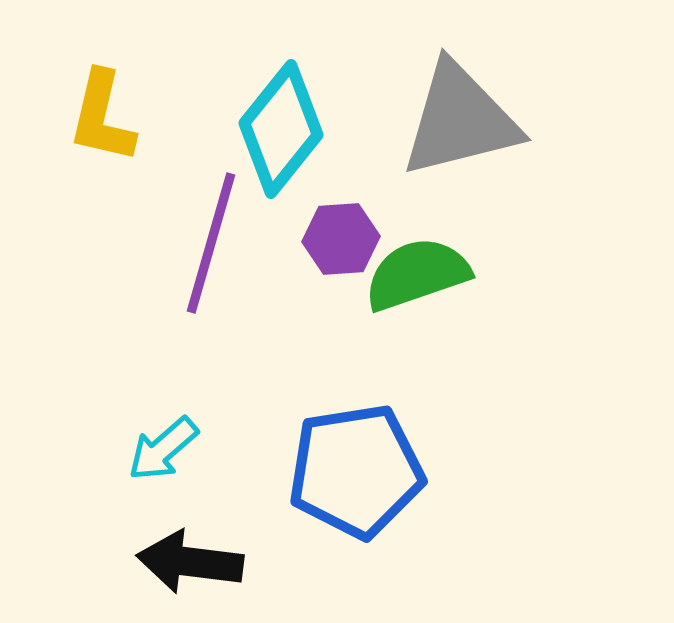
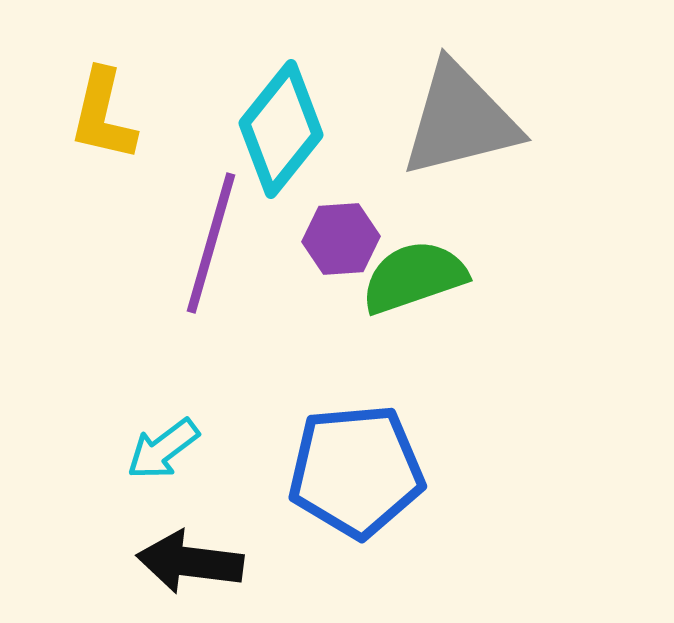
yellow L-shape: moved 1 px right, 2 px up
green semicircle: moved 3 px left, 3 px down
cyan arrow: rotated 4 degrees clockwise
blue pentagon: rotated 4 degrees clockwise
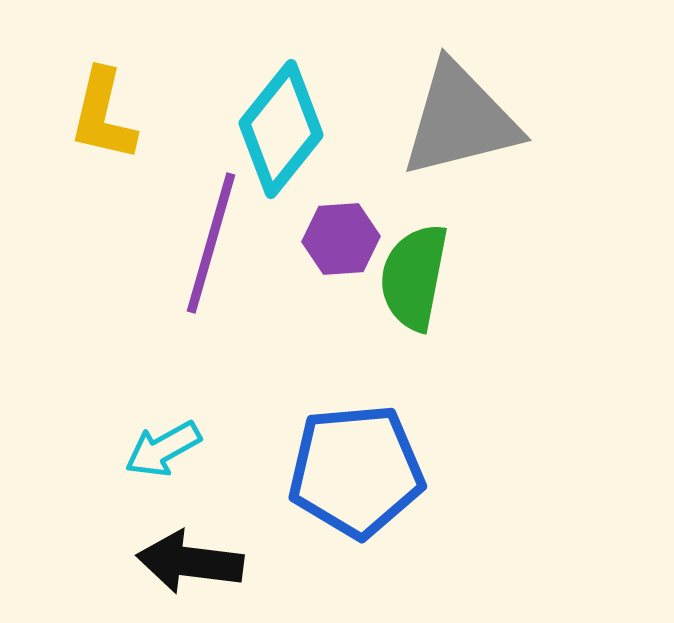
green semicircle: rotated 60 degrees counterclockwise
cyan arrow: rotated 8 degrees clockwise
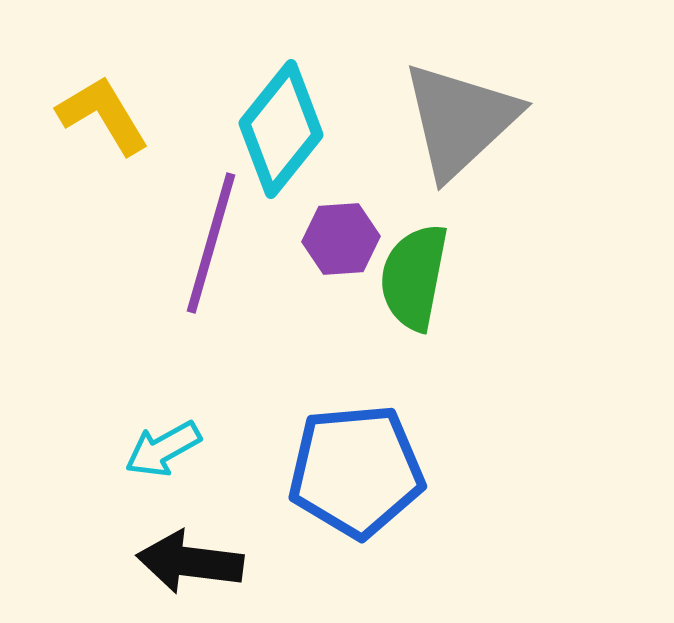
yellow L-shape: rotated 136 degrees clockwise
gray triangle: rotated 29 degrees counterclockwise
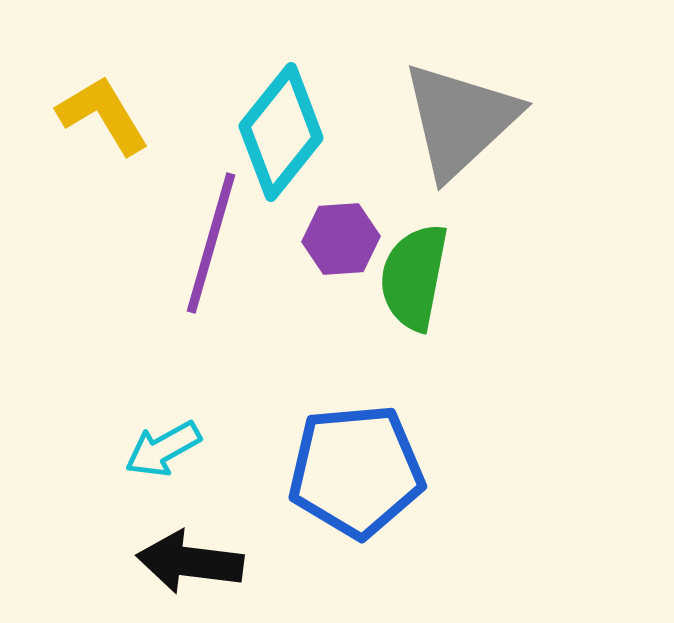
cyan diamond: moved 3 px down
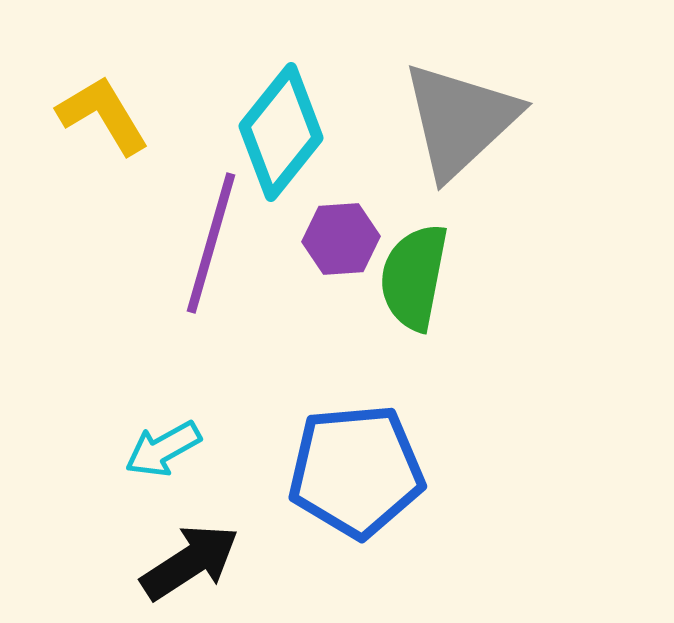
black arrow: rotated 140 degrees clockwise
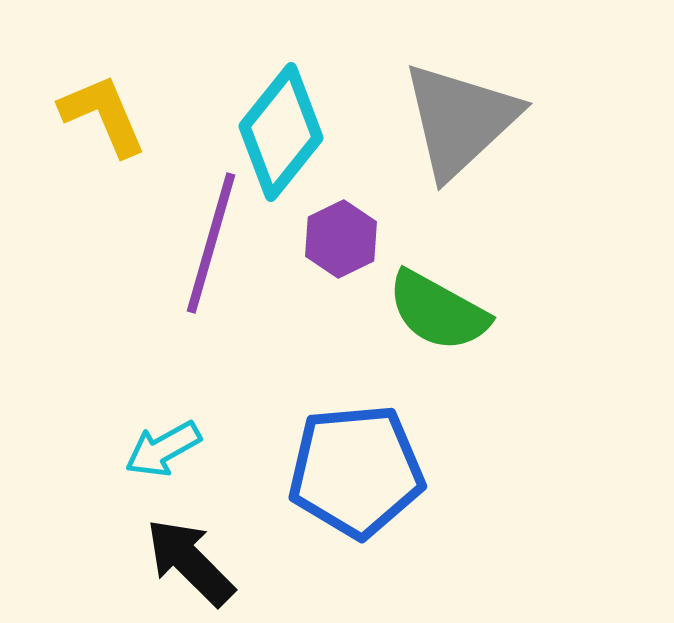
yellow L-shape: rotated 8 degrees clockwise
purple hexagon: rotated 22 degrees counterclockwise
green semicircle: moved 24 px right, 34 px down; rotated 72 degrees counterclockwise
black arrow: rotated 102 degrees counterclockwise
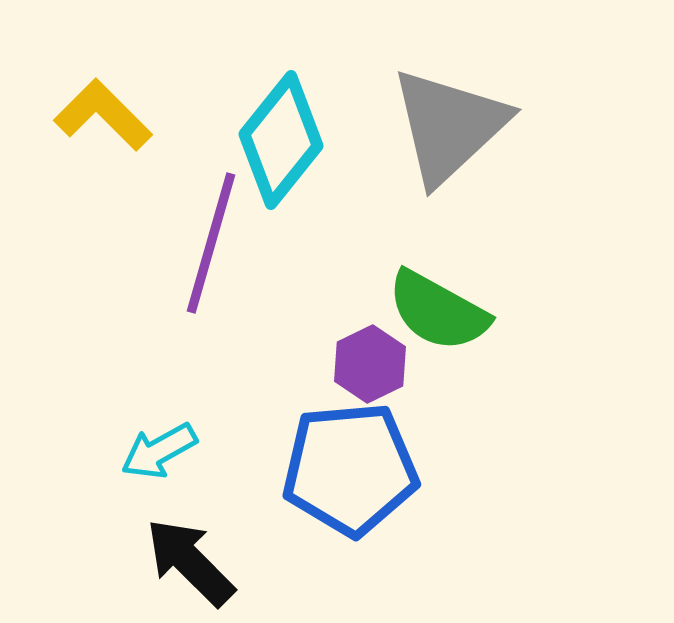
yellow L-shape: rotated 22 degrees counterclockwise
gray triangle: moved 11 px left, 6 px down
cyan diamond: moved 8 px down
purple hexagon: moved 29 px right, 125 px down
cyan arrow: moved 4 px left, 2 px down
blue pentagon: moved 6 px left, 2 px up
